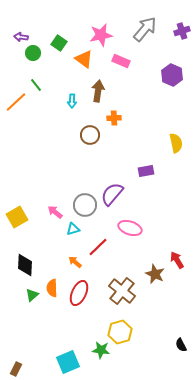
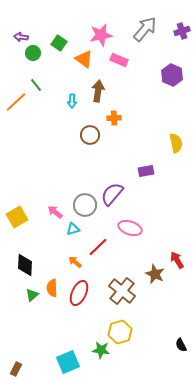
pink rectangle: moved 2 px left, 1 px up
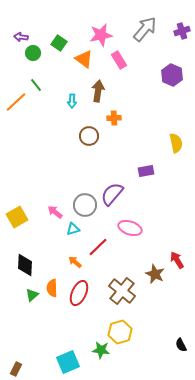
pink rectangle: rotated 36 degrees clockwise
brown circle: moved 1 px left, 1 px down
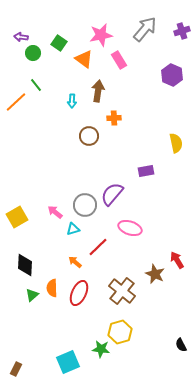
green star: moved 1 px up
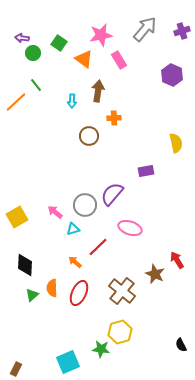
purple arrow: moved 1 px right, 1 px down
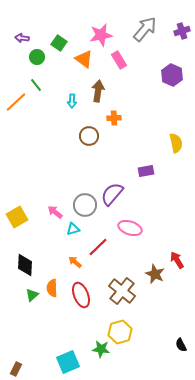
green circle: moved 4 px right, 4 px down
red ellipse: moved 2 px right, 2 px down; rotated 45 degrees counterclockwise
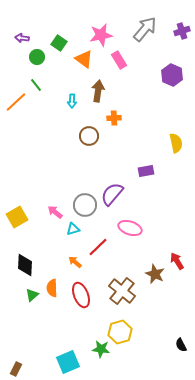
red arrow: moved 1 px down
